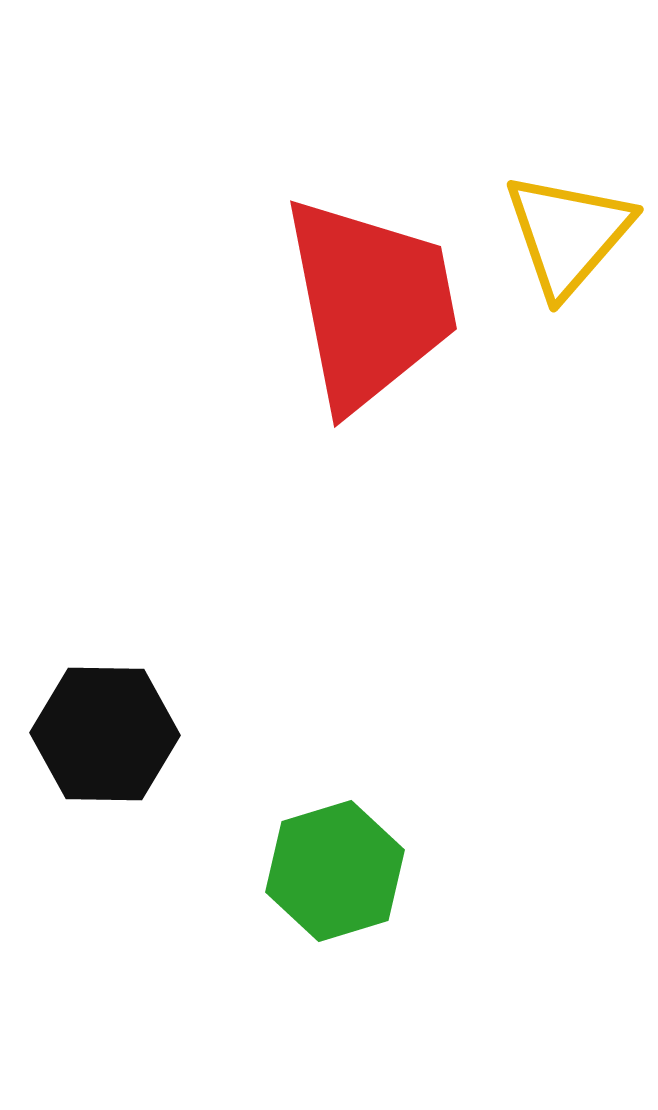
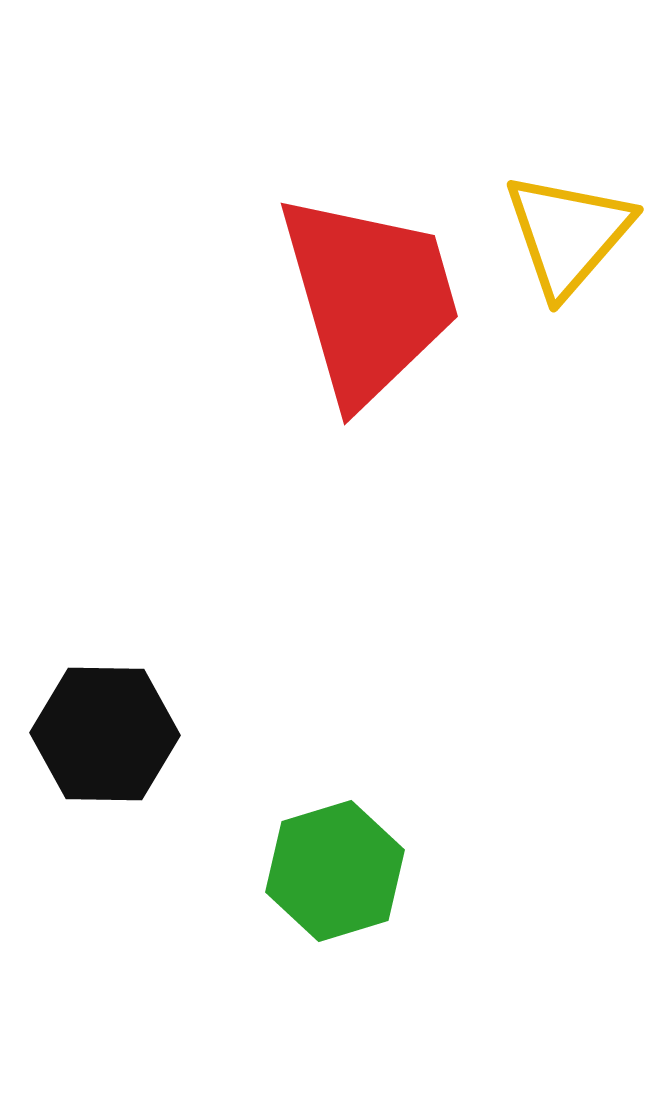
red trapezoid: moved 1 px left, 5 px up; rotated 5 degrees counterclockwise
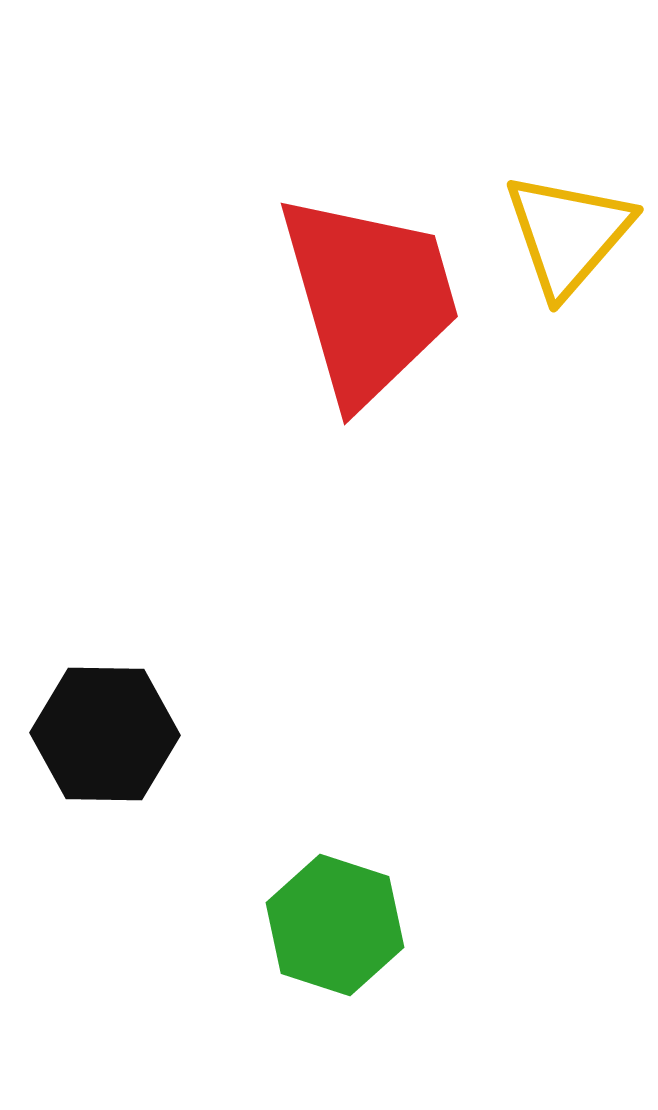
green hexagon: moved 54 px down; rotated 25 degrees counterclockwise
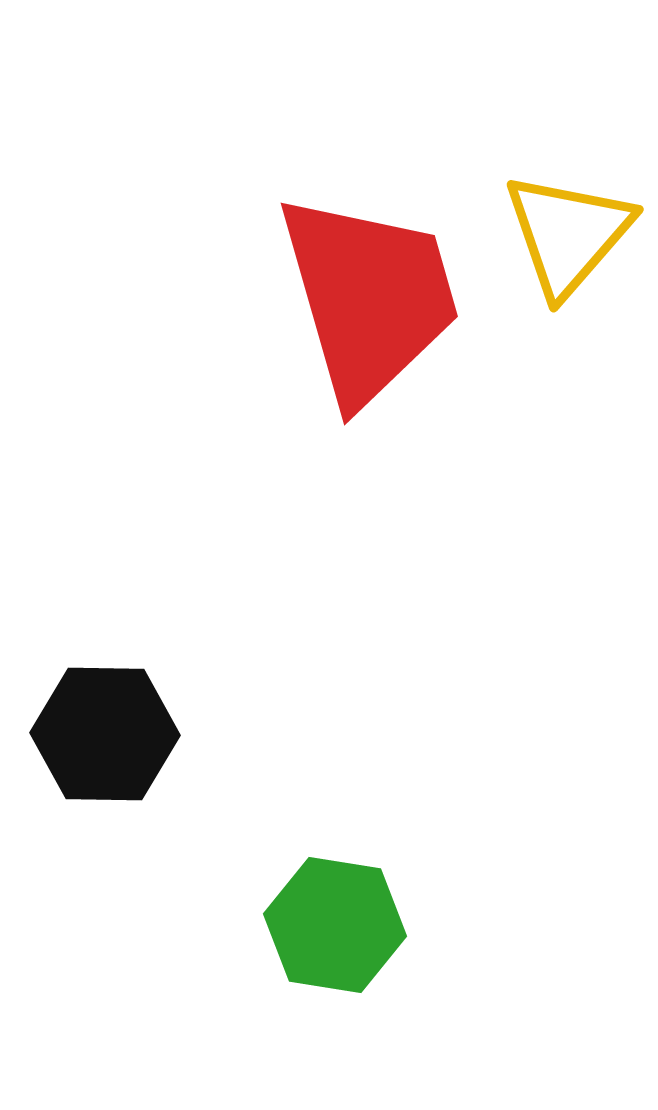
green hexagon: rotated 9 degrees counterclockwise
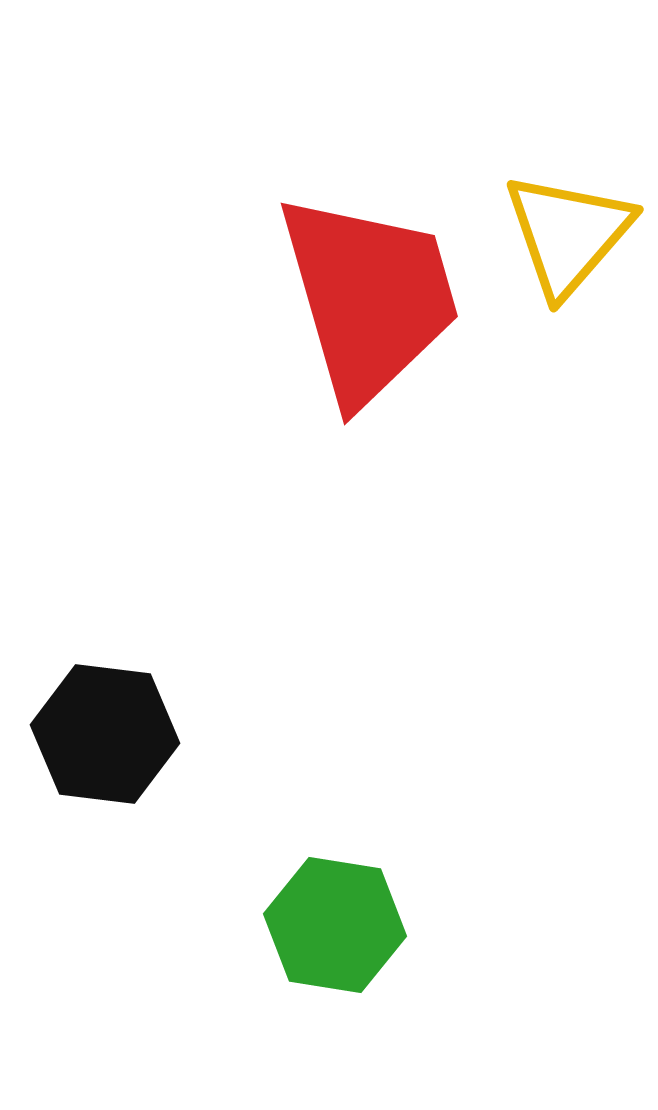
black hexagon: rotated 6 degrees clockwise
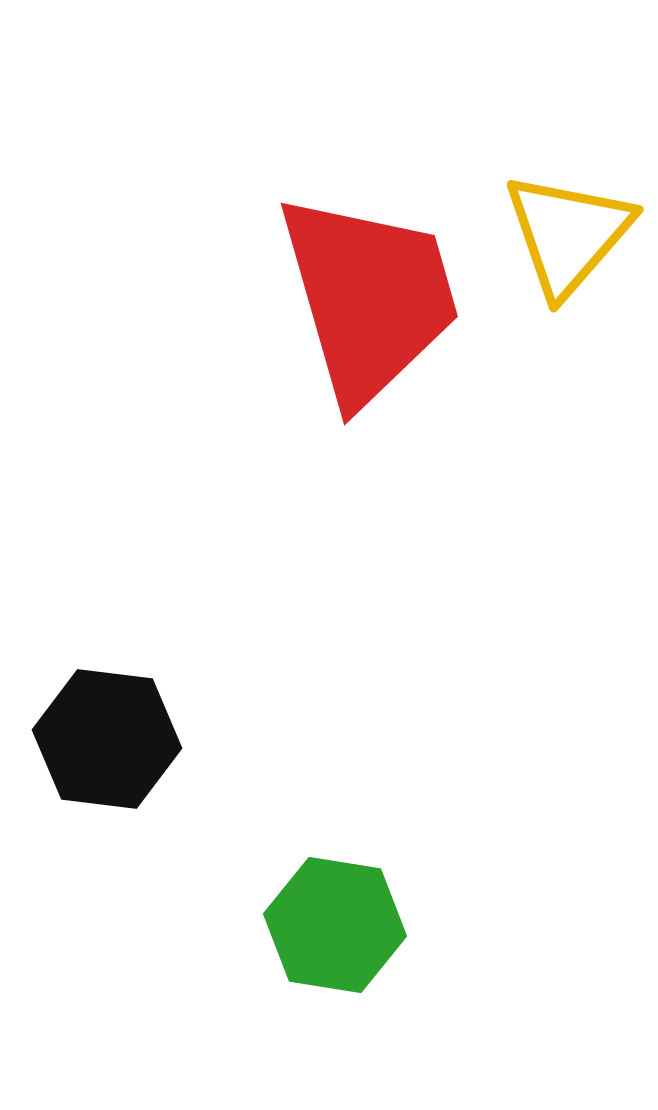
black hexagon: moved 2 px right, 5 px down
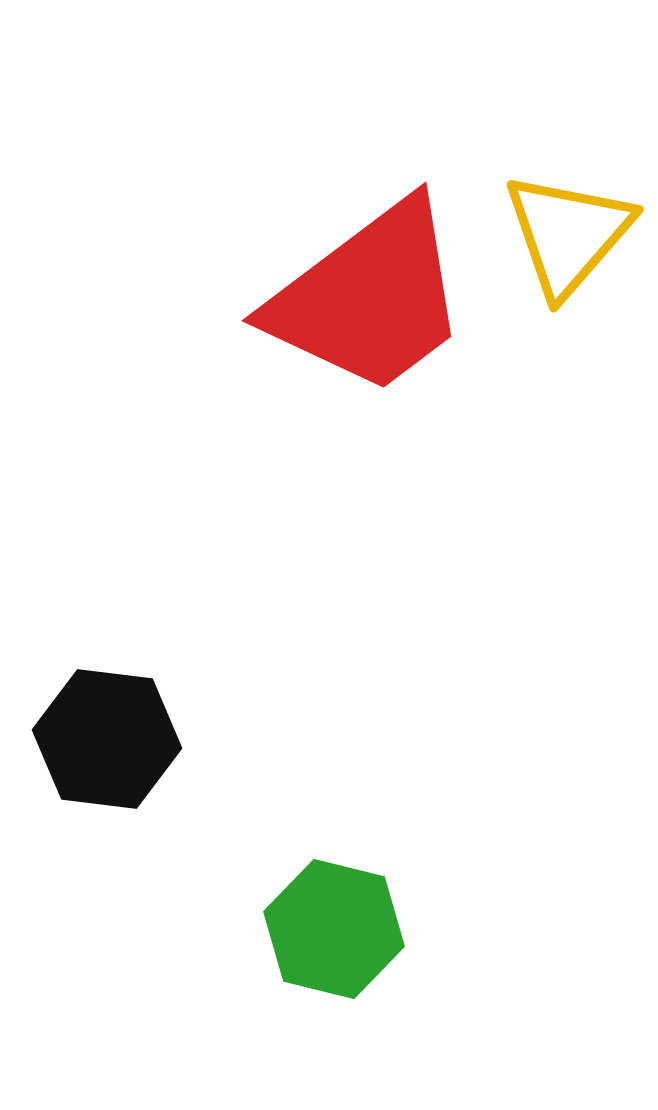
red trapezoid: rotated 69 degrees clockwise
green hexagon: moved 1 px left, 4 px down; rotated 5 degrees clockwise
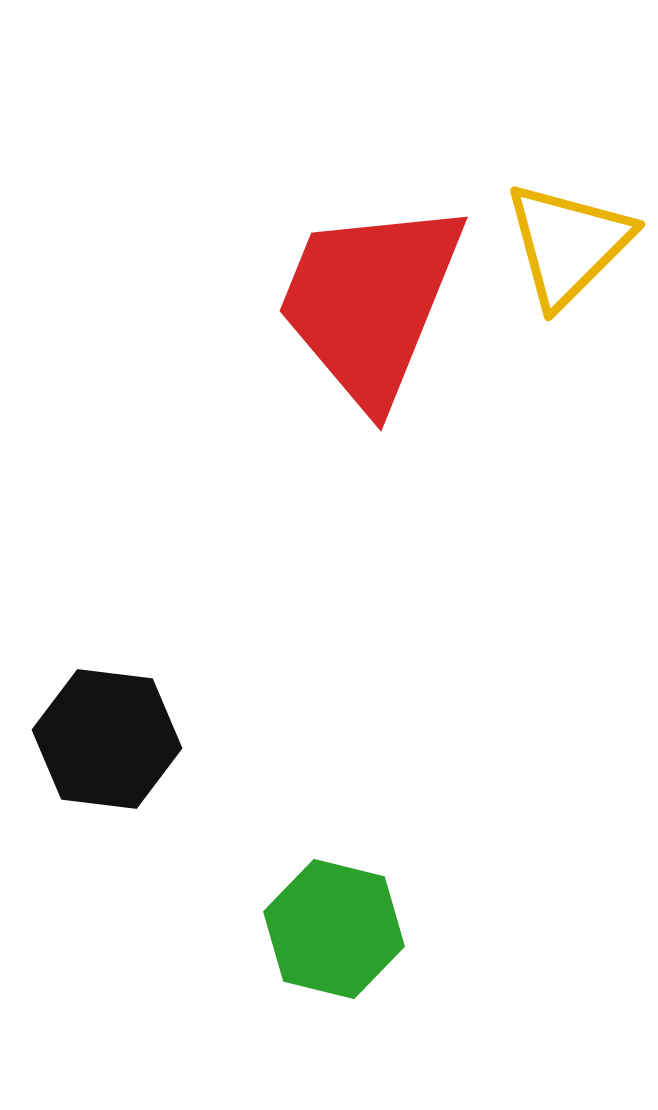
yellow triangle: moved 10 px down; rotated 4 degrees clockwise
red trapezoid: moved 1 px right, 4 px down; rotated 149 degrees clockwise
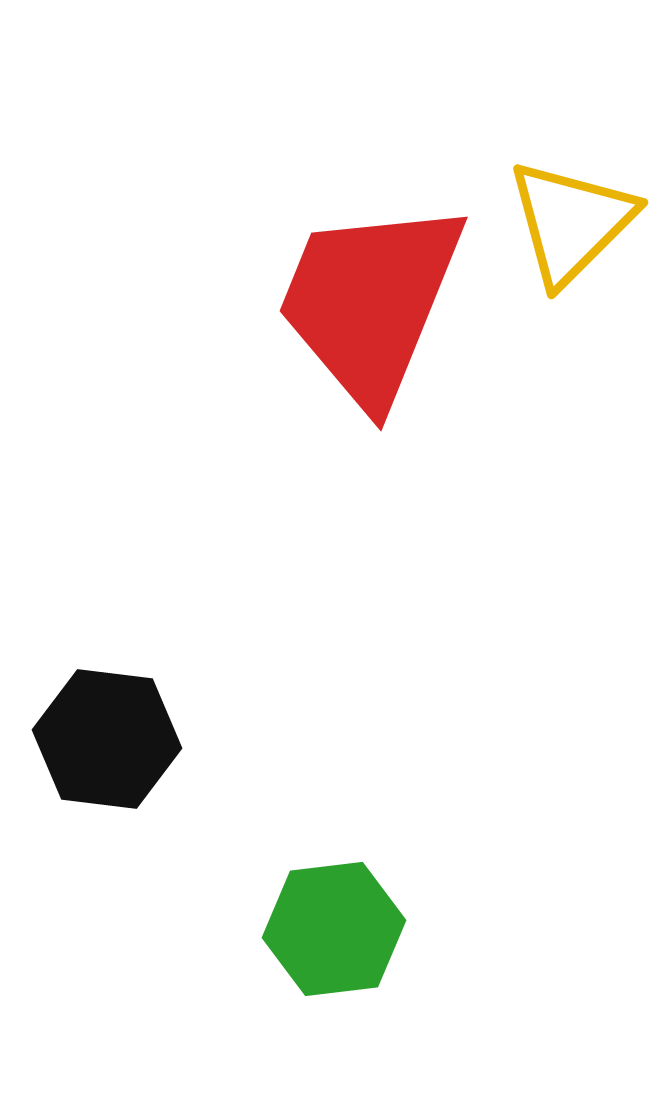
yellow triangle: moved 3 px right, 22 px up
green hexagon: rotated 21 degrees counterclockwise
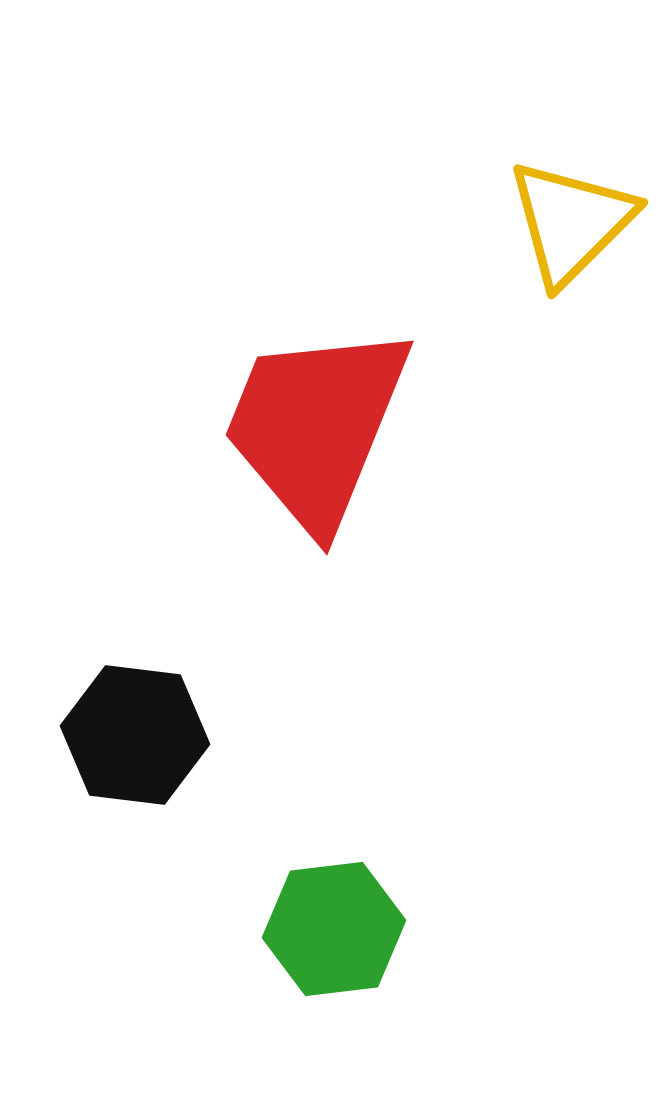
red trapezoid: moved 54 px left, 124 px down
black hexagon: moved 28 px right, 4 px up
